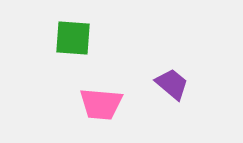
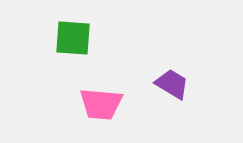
purple trapezoid: rotated 9 degrees counterclockwise
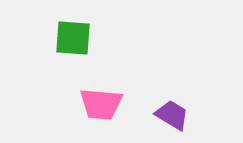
purple trapezoid: moved 31 px down
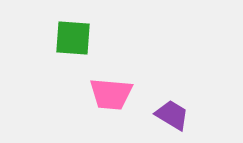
pink trapezoid: moved 10 px right, 10 px up
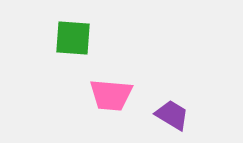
pink trapezoid: moved 1 px down
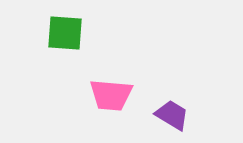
green square: moved 8 px left, 5 px up
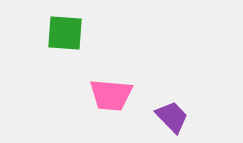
purple trapezoid: moved 2 px down; rotated 15 degrees clockwise
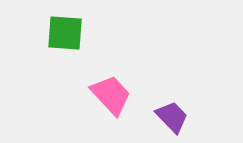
pink trapezoid: rotated 138 degrees counterclockwise
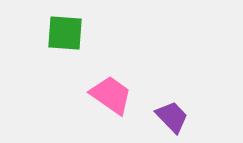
pink trapezoid: rotated 12 degrees counterclockwise
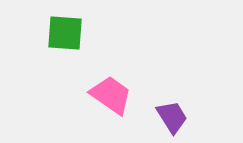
purple trapezoid: rotated 12 degrees clockwise
